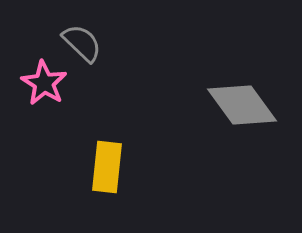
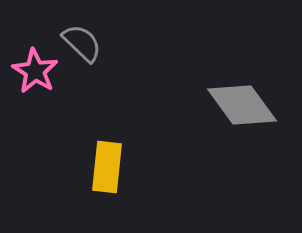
pink star: moved 9 px left, 12 px up
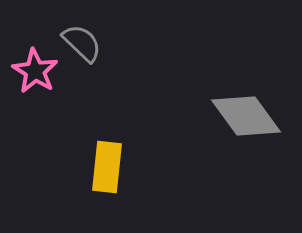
gray diamond: moved 4 px right, 11 px down
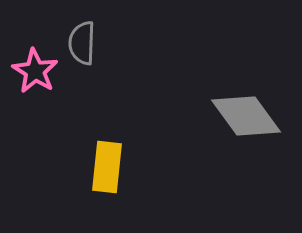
gray semicircle: rotated 132 degrees counterclockwise
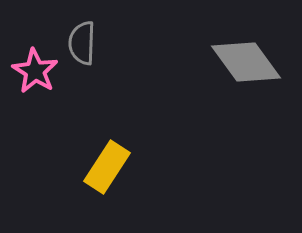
gray diamond: moved 54 px up
yellow rectangle: rotated 27 degrees clockwise
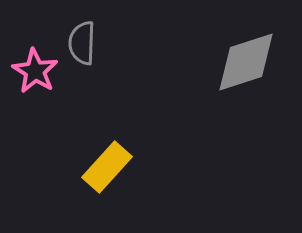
gray diamond: rotated 72 degrees counterclockwise
yellow rectangle: rotated 9 degrees clockwise
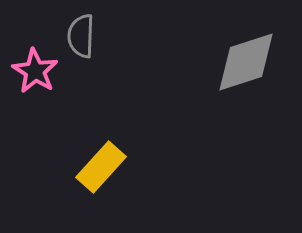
gray semicircle: moved 1 px left, 7 px up
yellow rectangle: moved 6 px left
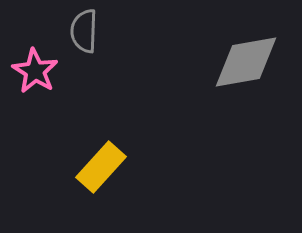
gray semicircle: moved 3 px right, 5 px up
gray diamond: rotated 8 degrees clockwise
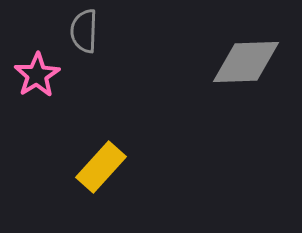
gray diamond: rotated 8 degrees clockwise
pink star: moved 2 px right, 4 px down; rotated 9 degrees clockwise
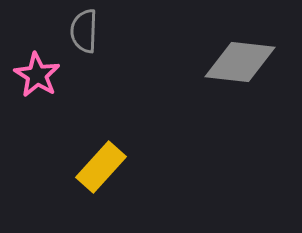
gray diamond: moved 6 px left; rotated 8 degrees clockwise
pink star: rotated 9 degrees counterclockwise
